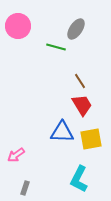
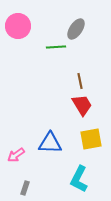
green line: rotated 18 degrees counterclockwise
brown line: rotated 21 degrees clockwise
blue triangle: moved 12 px left, 11 px down
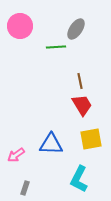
pink circle: moved 2 px right
blue triangle: moved 1 px right, 1 px down
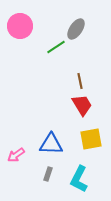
green line: rotated 30 degrees counterclockwise
gray rectangle: moved 23 px right, 14 px up
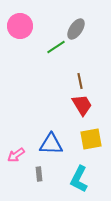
gray rectangle: moved 9 px left; rotated 24 degrees counterclockwise
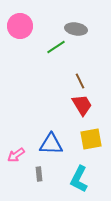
gray ellipse: rotated 65 degrees clockwise
brown line: rotated 14 degrees counterclockwise
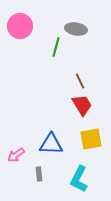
green line: rotated 42 degrees counterclockwise
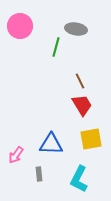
pink arrow: rotated 18 degrees counterclockwise
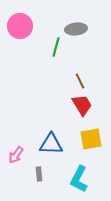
gray ellipse: rotated 15 degrees counterclockwise
